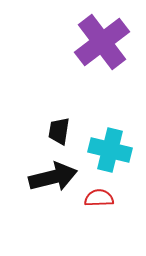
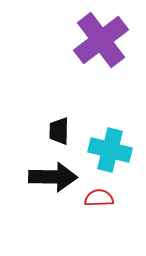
purple cross: moved 1 px left, 2 px up
black trapezoid: rotated 8 degrees counterclockwise
black arrow: rotated 15 degrees clockwise
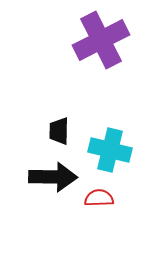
purple cross: rotated 10 degrees clockwise
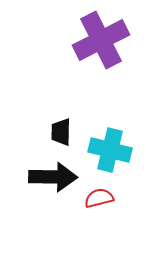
black trapezoid: moved 2 px right, 1 px down
red semicircle: rotated 12 degrees counterclockwise
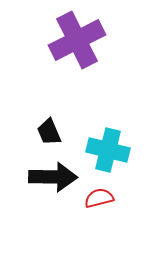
purple cross: moved 24 px left
black trapezoid: moved 12 px left; rotated 24 degrees counterclockwise
cyan cross: moved 2 px left
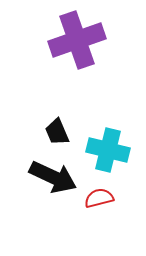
purple cross: rotated 8 degrees clockwise
black trapezoid: moved 8 px right
black arrow: rotated 24 degrees clockwise
